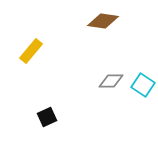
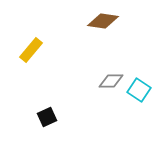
yellow rectangle: moved 1 px up
cyan square: moved 4 px left, 5 px down
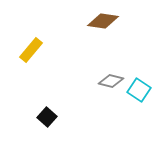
gray diamond: rotated 15 degrees clockwise
black square: rotated 24 degrees counterclockwise
